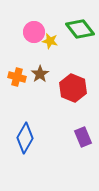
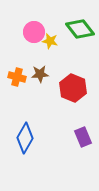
brown star: rotated 30 degrees clockwise
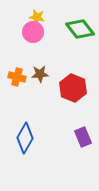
pink circle: moved 1 px left
yellow star: moved 13 px left, 24 px up
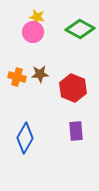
green diamond: rotated 24 degrees counterclockwise
purple rectangle: moved 7 px left, 6 px up; rotated 18 degrees clockwise
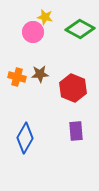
yellow star: moved 8 px right
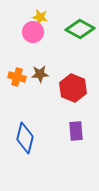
yellow star: moved 5 px left
blue diamond: rotated 16 degrees counterclockwise
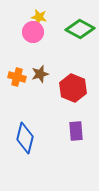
yellow star: moved 1 px left
brown star: rotated 12 degrees counterclockwise
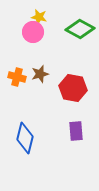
red hexagon: rotated 12 degrees counterclockwise
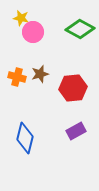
yellow star: moved 18 px left, 1 px down
red hexagon: rotated 16 degrees counterclockwise
purple rectangle: rotated 66 degrees clockwise
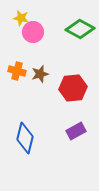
orange cross: moved 6 px up
